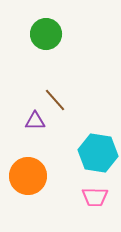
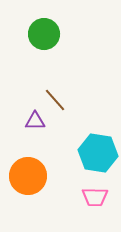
green circle: moved 2 px left
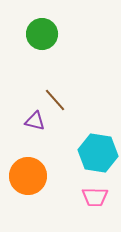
green circle: moved 2 px left
purple triangle: rotated 15 degrees clockwise
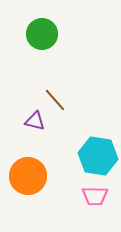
cyan hexagon: moved 3 px down
pink trapezoid: moved 1 px up
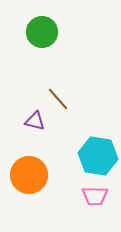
green circle: moved 2 px up
brown line: moved 3 px right, 1 px up
orange circle: moved 1 px right, 1 px up
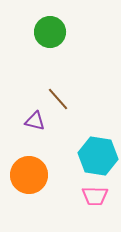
green circle: moved 8 px right
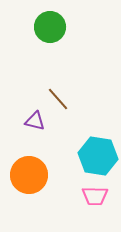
green circle: moved 5 px up
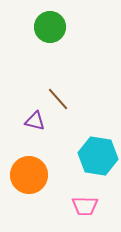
pink trapezoid: moved 10 px left, 10 px down
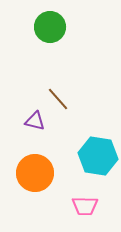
orange circle: moved 6 px right, 2 px up
